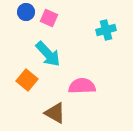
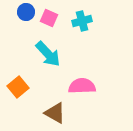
cyan cross: moved 24 px left, 9 px up
orange square: moved 9 px left, 7 px down; rotated 10 degrees clockwise
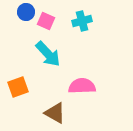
pink square: moved 3 px left, 3 px down
orange square: rotated 20 degrees clockwise
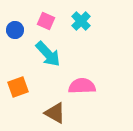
blue circle: moved 11 px left, 18 px down
cyan cross: moved 1 px left; rotated 30 degrees counterclockwise
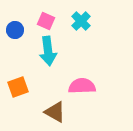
cyan arrow: moved 3 px up; rotated 36 degrees clockwise
brown triangle: moved 1 px up
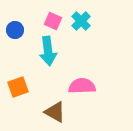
pink square: moved 7 px right
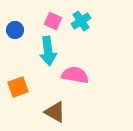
cyan cross: rotated 12 degrees clockwise
pink semicircle: moved 7 px left, 11 px up; rotated 12 degrees clockwise
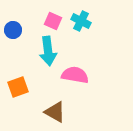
cyan cross: rotated 30 degrees counterclockwise
blue circle: moved 2 px left
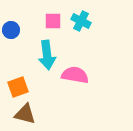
pink square: rotated 24 degrees counterclockwise
blue circle: moved 2 px left
cyan arrow: moved 1 px left, 4 px down
brown triangle: moved 30 px left, 2 px down; rotated 15 degrees counterclockwise
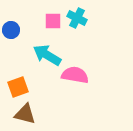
cyan cross: moved 4 px left, 3 px up
cyan arrow: rotated 128 degrees clockwise
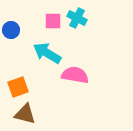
cyan arrow: moved 2 px up
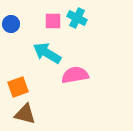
blue circle: moved 6 px up
pink semicircle: rotated 20 degrees counterclockwise
